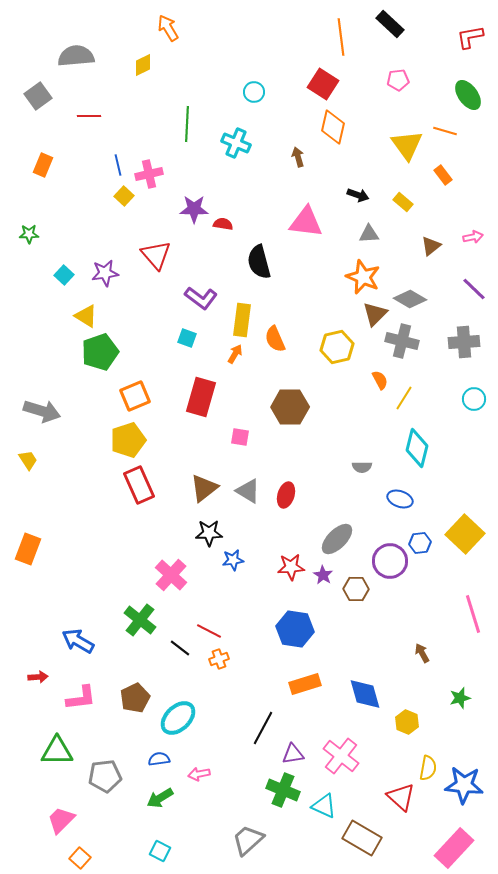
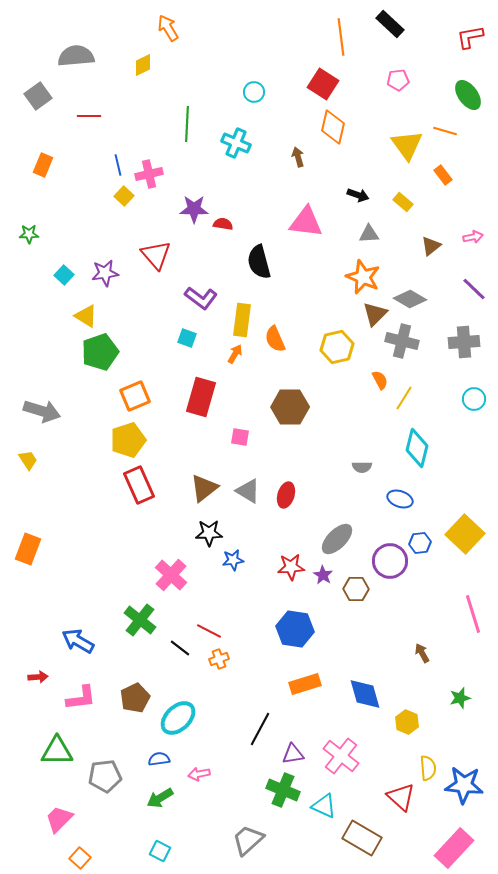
black line at (263, 728): moved 3 px left, 1 px down
yellow semicircle at (428, 768): rotated 15 degrees counterclockwise
pink trapezoid at (61, 820): moved 2 px left, 1 px up
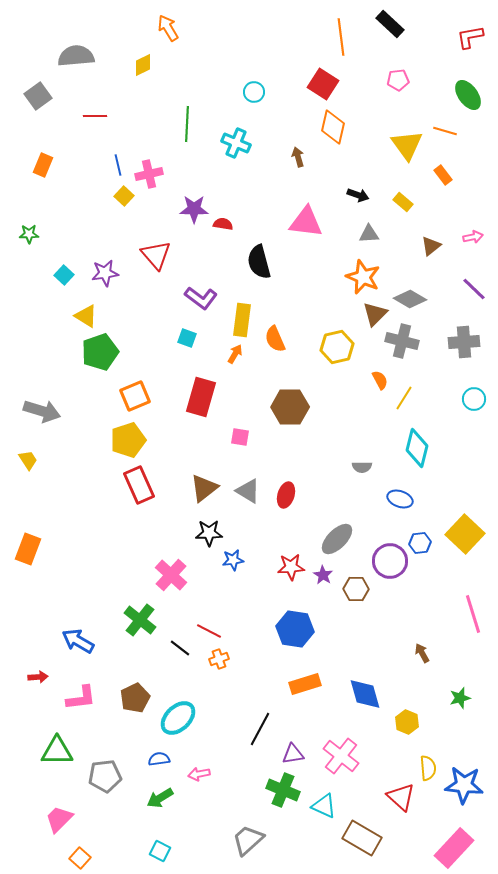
red line at (89, 116): moved 6 px right
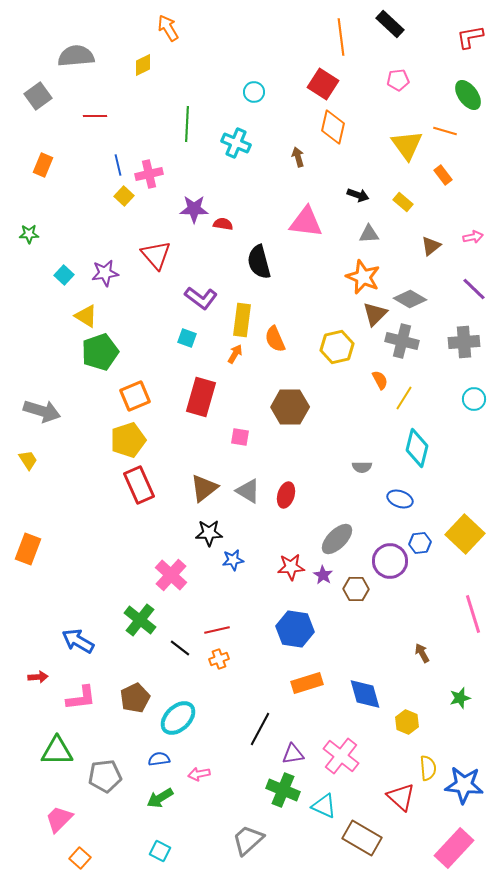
red line at (209, 631): moved 8 px right, 1 px up; rotated 40 degrees counterclockwise
orange rectangle at (305, 684): moved 2 px right, 1 px up
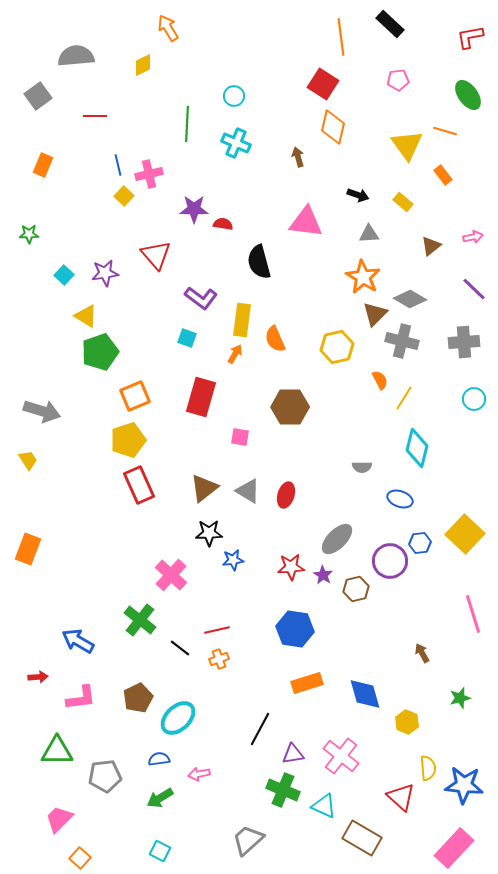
cyan circle at (254, 92): moved 20 px left, 4 px down
orange star at (363, 277): rotated 8 degrees clockwise
brown hexagon at (356, 589): rotated 15 degrees counterclockwise
brown pentagon at (135, 698): moved 3 px right
